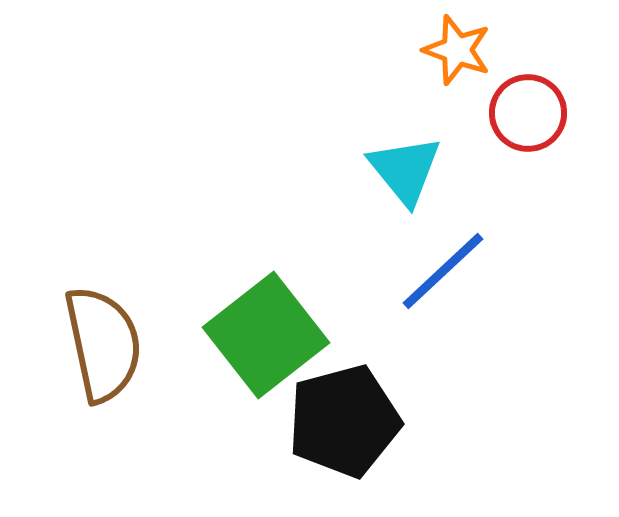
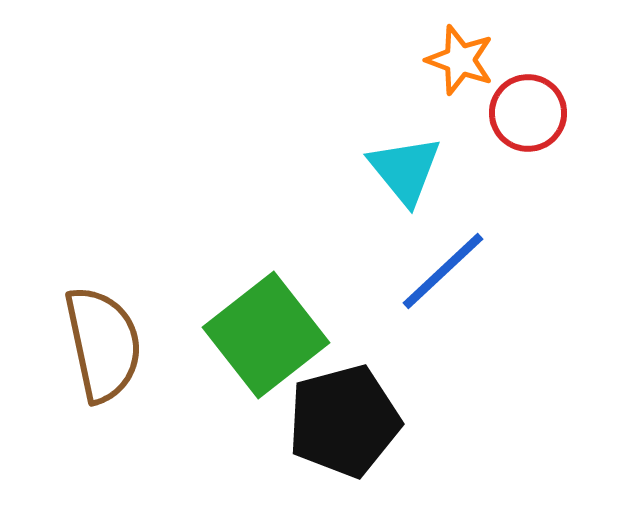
orange star: moved 3 px right, 10 px down
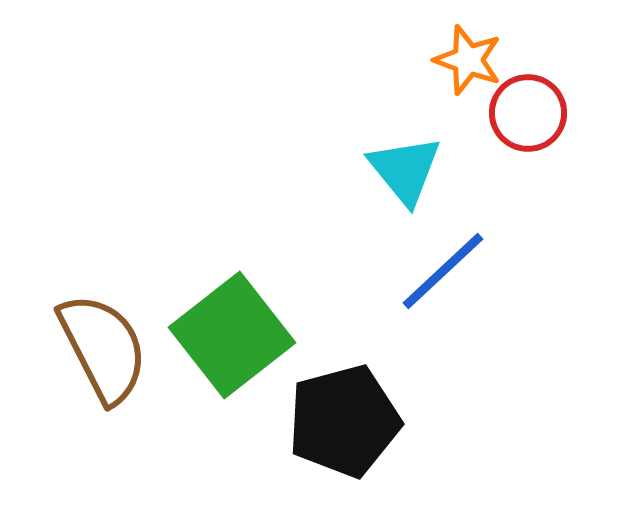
orange star: moved 8 px right
green square: moved 34 px left
brown semicircle: moved 4 px down; rotated 15 degrees counterclockwise
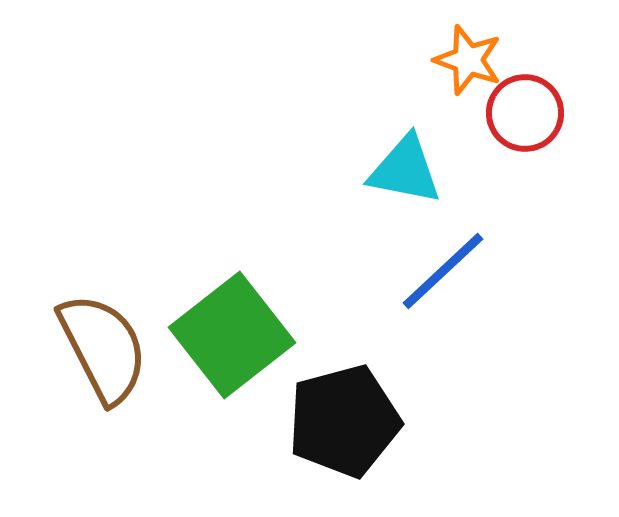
red circle: moved 3 px left
cyan triangle: rotated 40 degrees counterclockwise
